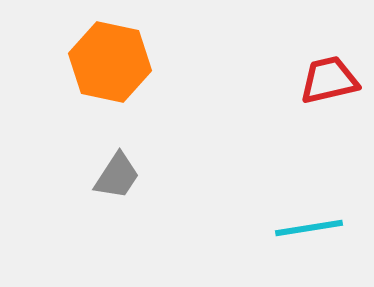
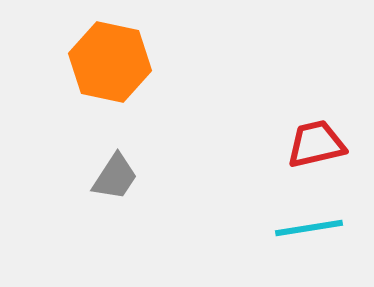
red trapezoid: moved 13 px left, 64 px down
gray trapezoid: moved 2 px left, 1 px down
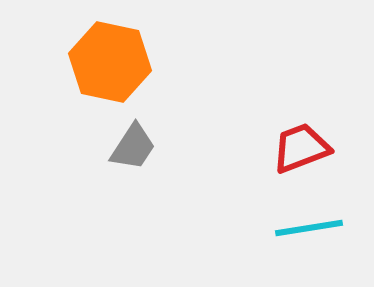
red trapezoid: moved 15 px left, 4 px down; rotated 8 degrees counterclockwise
gray trapezoid: moved 18 px right, 30 px up
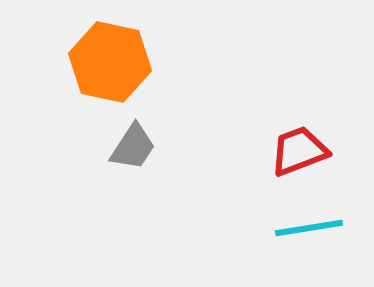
red trapezoid: moved 2 px left, 3 px down
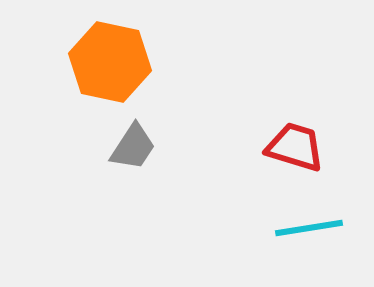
red trapezoid: moved 4 px left, 4 px up; rotated 38 degrees clockwise
